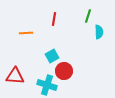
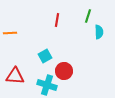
red line: moved 3 px right, 1 px down
orange line: moved 16 px left
cyan square: moved 7 px left
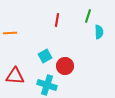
red circle: moved 1 px right, 5 px up
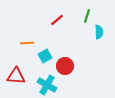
green line: moved 1 px left
red line: rotated 40 degrees clockwise
orange line: moved 17 px right, 10 px down
red triangle: moved 1 px right
cyan cross: rotated 12 degrees clockwise
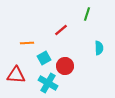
green line: moved 2 px up
red line: moved 4 px right, 10 px down
cyan semicircle: moved 16 px down
cyan square: moved 1 px left, 2 px down
red triangle: moved 1 px up
cyan cross: moved 1 px right, 2 px up
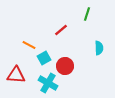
orange line: moved 2 px right, 2 px down; rotated 32 degrees clockwise
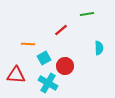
green line: rotated 64 degrees clockwise
orange line: moved 1 px left, 1 px up; rotated 24 degrees counterclockwise
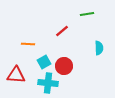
red line: moved 1 px right, 1 px down
cyan square: moved 4 px down
red circle: moved 1 px left
cyan cross: rotated 24 degrees counterclockwise
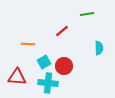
red triangle: moved 1 px right, 2 px down
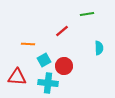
cyan square: moved 2 px up
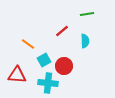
orange line: rotated 32 degrees clockwise
cyan semicircle: moved 14 px left, 7 px up
red triangle: moved 2 px up
